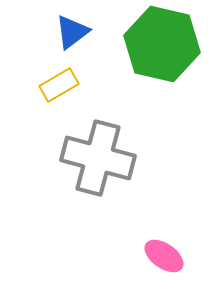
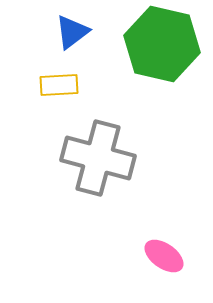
yellow rectangle: rotated 27 degrees clockwise
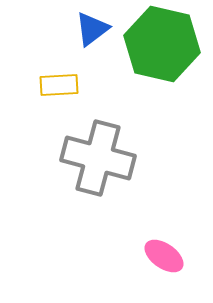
blue triangle: moved 20 px right, 3 px up
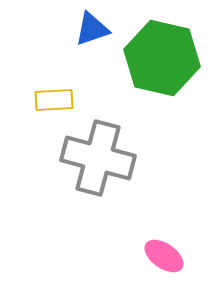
blue triangle: rotated 18 degrees clockwise
green hexagon: moved 14 px down
yellow rectangle: moved 5 px left, 15 px down
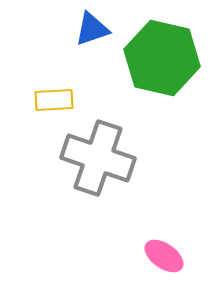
gray cross: rotated 4 degrees clockwise
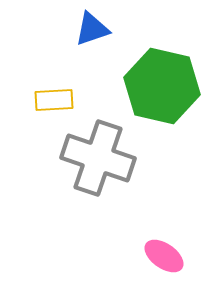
green hexagon: moved 28 px down
